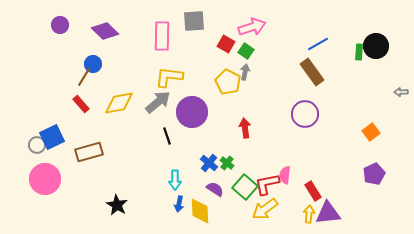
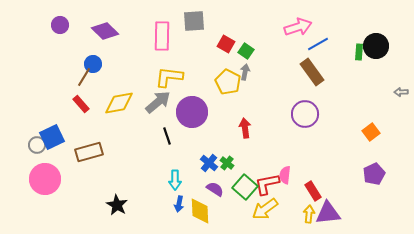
pink arrow at (252, 27): moved 46 px right
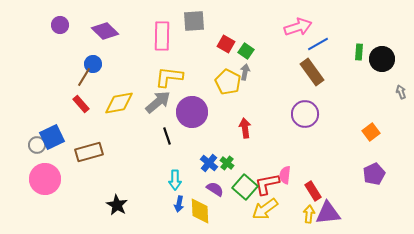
black circle at (376, 46): moved 6 px right, 13 px down
gray arrow at (401, 92): rotated 72 degrees clockwise
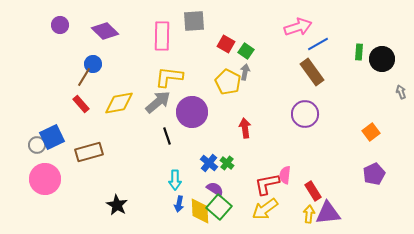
green square at (245, 187): moved 26 px left, 20 px down
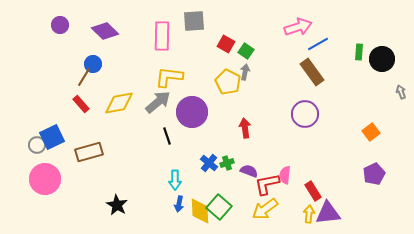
green cross at (227, 163): rotated 32 degrees clockwise
purple semicircle at (215, 189): moved 34 px right, 18 px up; rotated 12 degrees counterclockwise
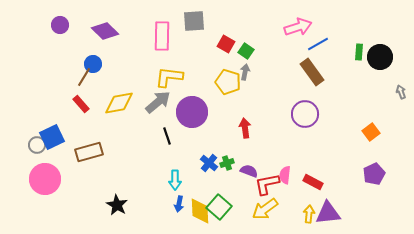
black circle at (382, 59): moved 2 px left, 2 px up
yellow pentagon at (228, 82): rotated 10 degrees counterclockwise
red rectangle at (313, 191): moved 9 px up; rotated 30 degrees counterclockwise
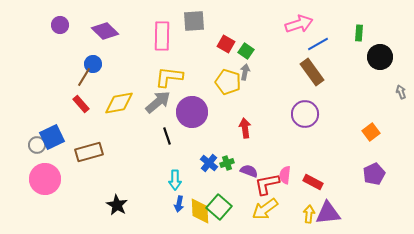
pink arrow at (298, 27): moved 1 px right, 3 px up
green rectangle at (359, 52): moved 19 px up
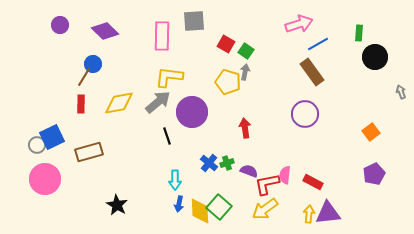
black circle at (380, 57): moved 5 px left
red rectangle at (81, 104): rotated 42 degrees clockwise
